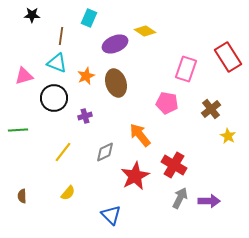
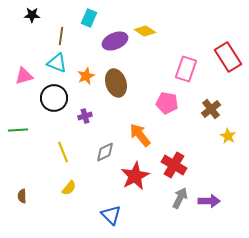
purple ellipse: moved 3 px up
yellow line: rotated 60 degrees counterclockwise
yellow semicircle: moved 1 px right, 5 px up
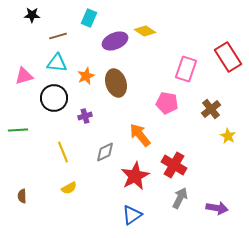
brown line: moved 3 px left; rotated 66 degrees clockwise
cyan triangle: rotated 15 degrees counterclockwise
yellow semicircle: rotated 21 degrees clockwise
purple arrow: moved 8 px right, 7 px down; rotated 10 degrees clockwise
blue triangle: moved 21 px right; rotated 40 degrees clockwise
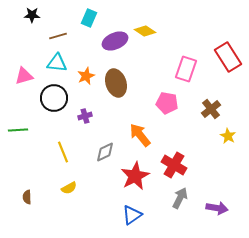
brown semicircle: moved 5 px right, 1 px down
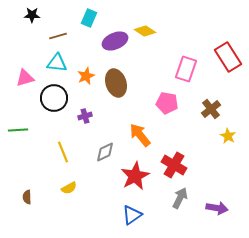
pink triangle: moved 1 px right, 2 px down
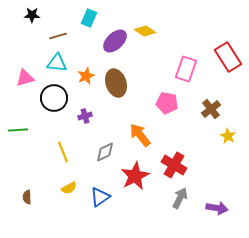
purple ellipse: rotated 20 degrees counterclockwise
blue triangle: moved 32 px left, 18 px up
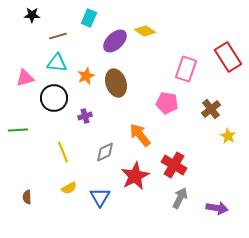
blue triangle: rotated 25 degrees counterclockwise
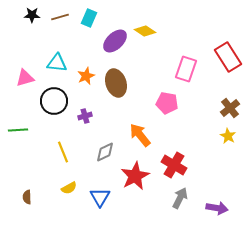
brown line: moved 2 px right, 19 px up
black circle: moved 3 px down
brown cross: moved 19 px right, 1 px up
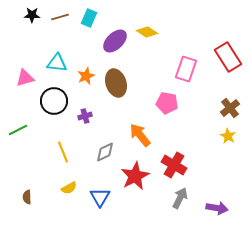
yellow diamond: moved 2 px right, 1 px down
green line: rotated 24 degrees counterclockwise
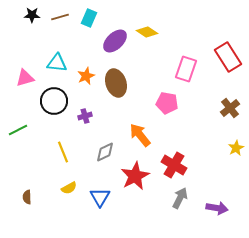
yellow star: moved 8 px right, 12 px down; rotated 14 degrees clockwise
